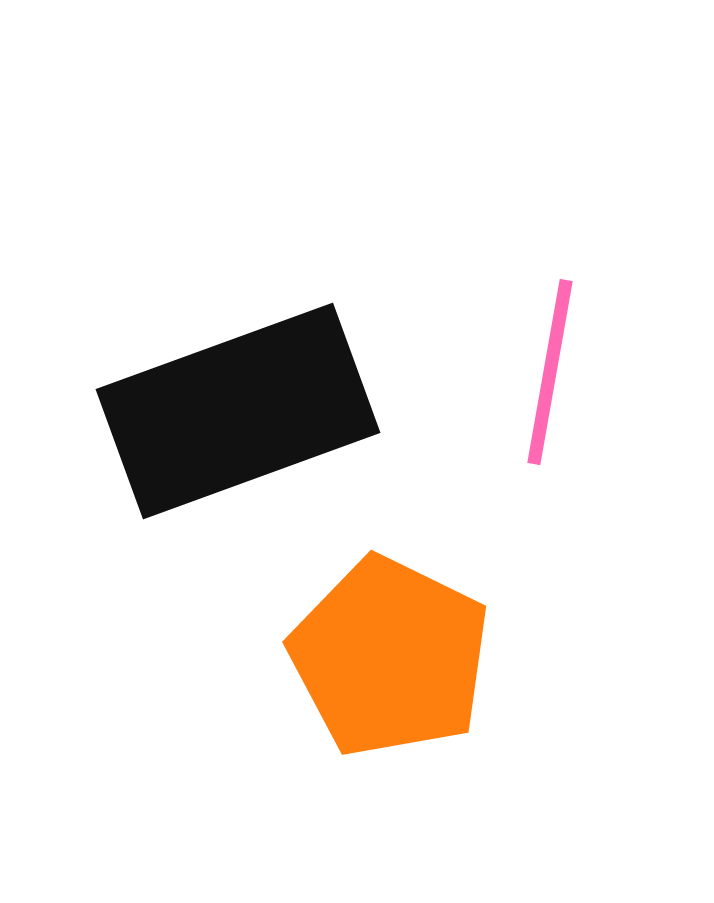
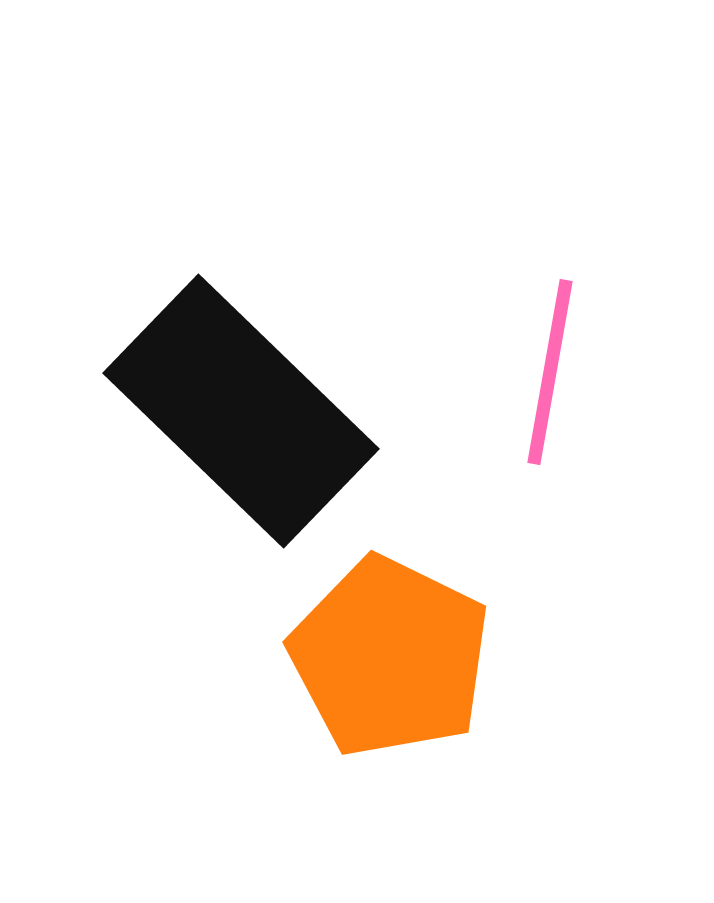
black rectangle: moved 3 px right; rotated 64 degrees clockwise
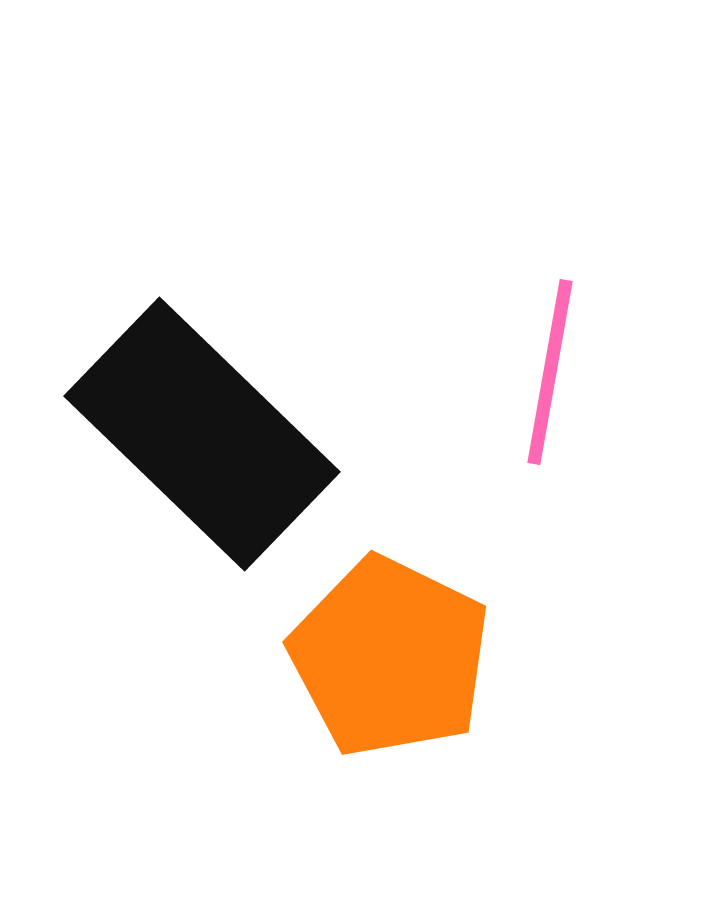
black rectangle: moved 39 px left, 23 px down
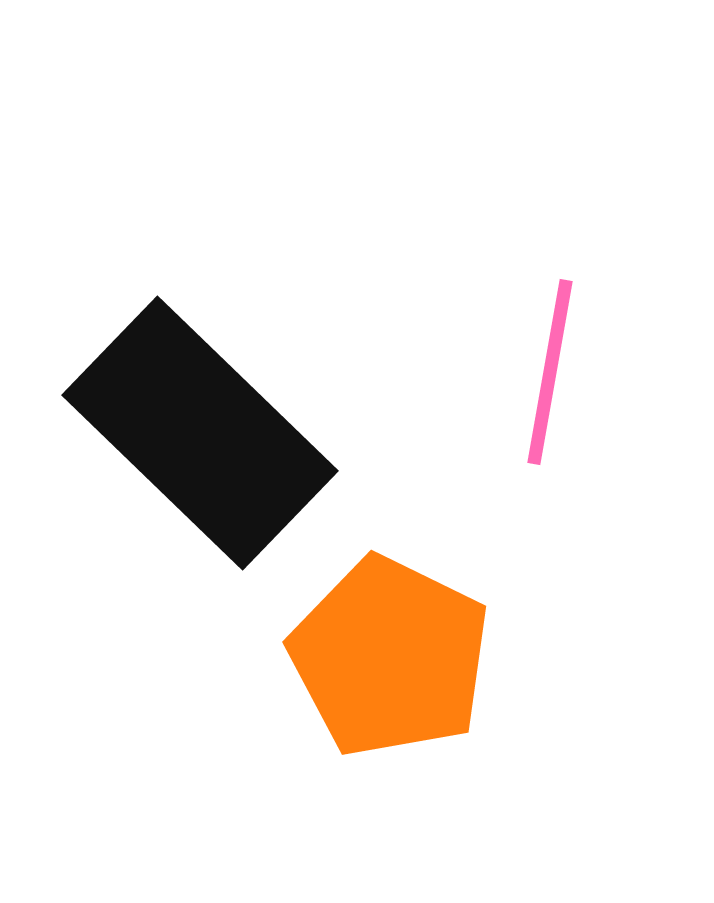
black rectangle: moved 2 px left, 1 px up
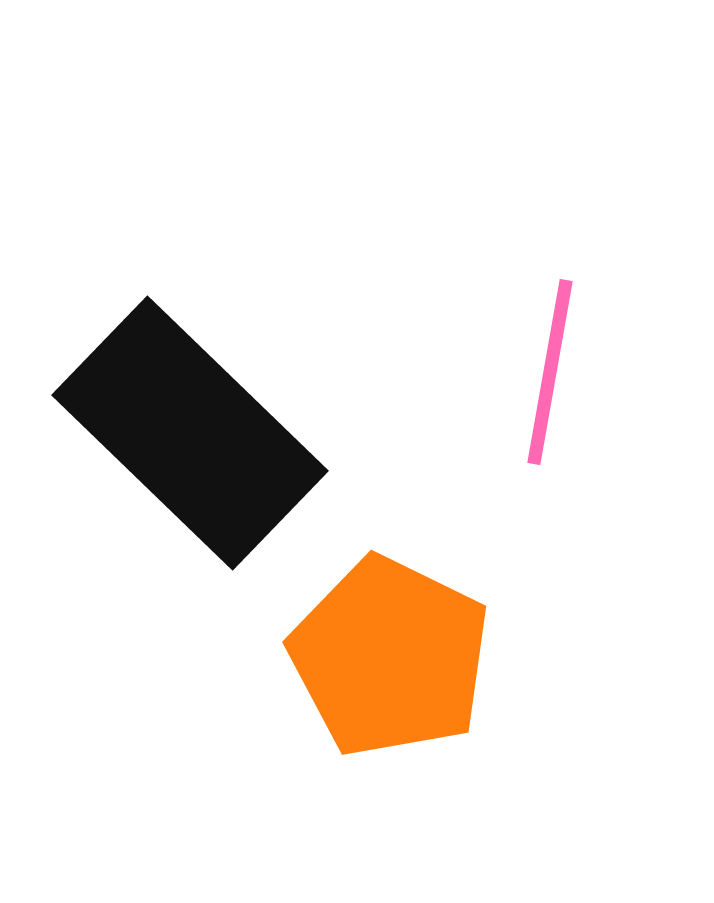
black rectangle: moved 10 px left
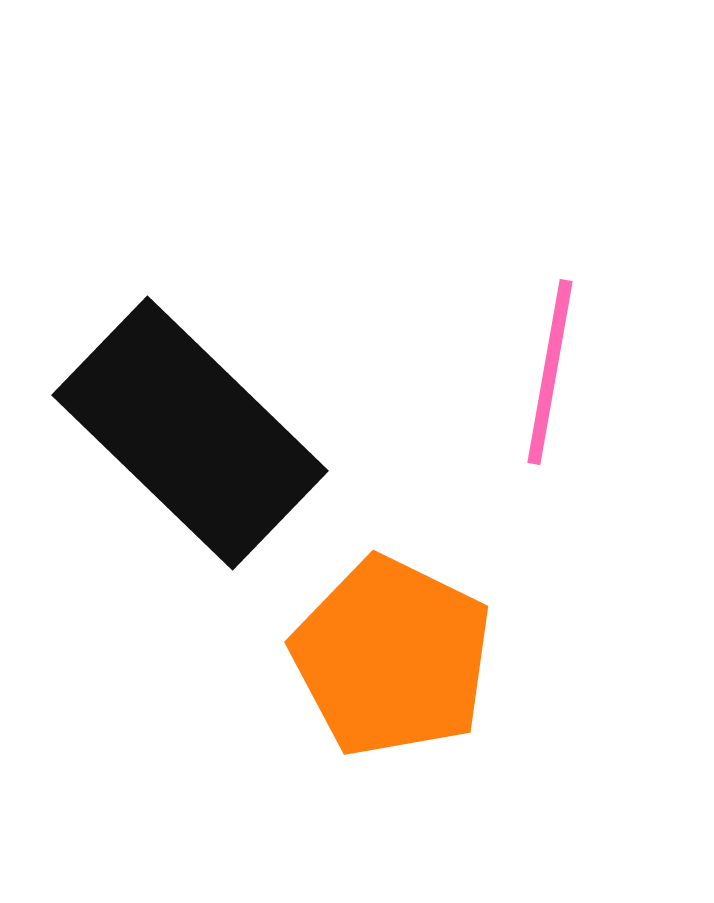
orange pentagon: moved 2 px right
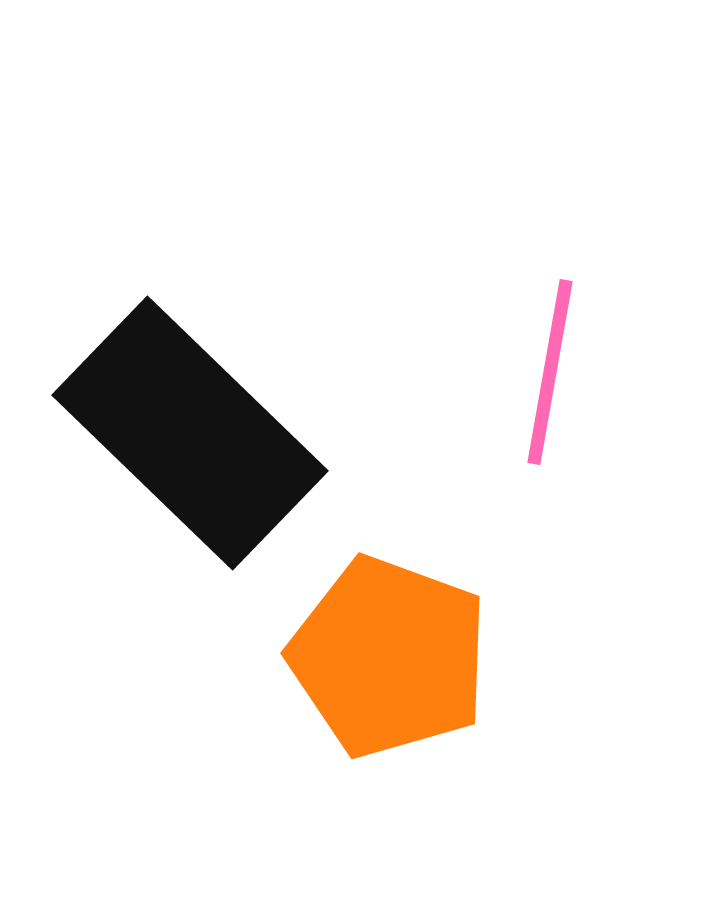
orange pentagon: moved 3 px left; rotated 6 degrees counterclockwise
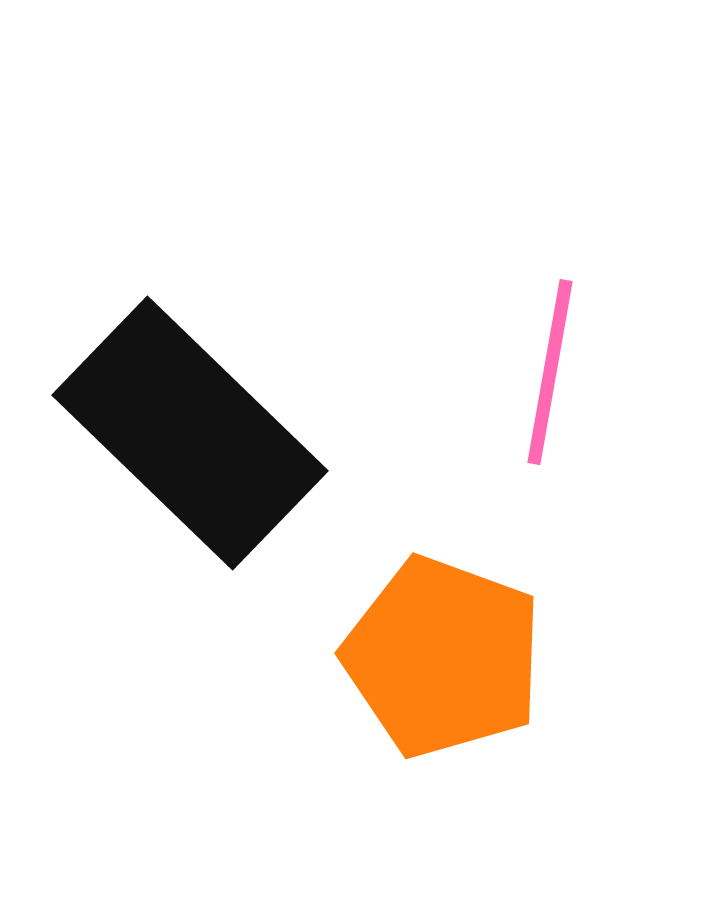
orange pentagon: moved 54 px right
